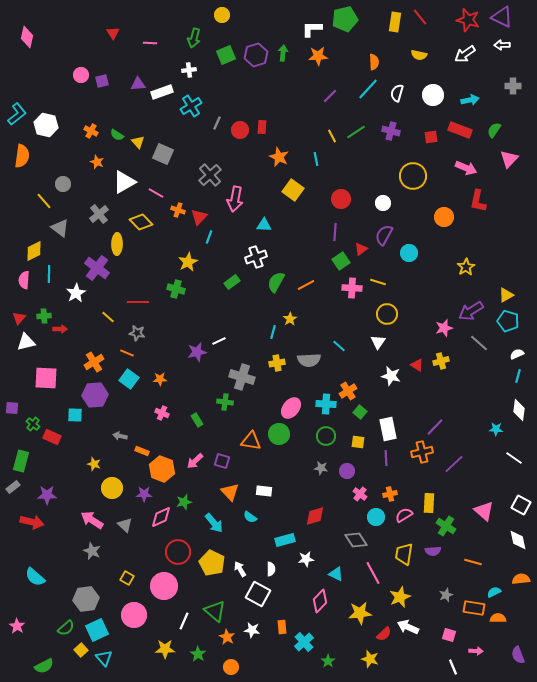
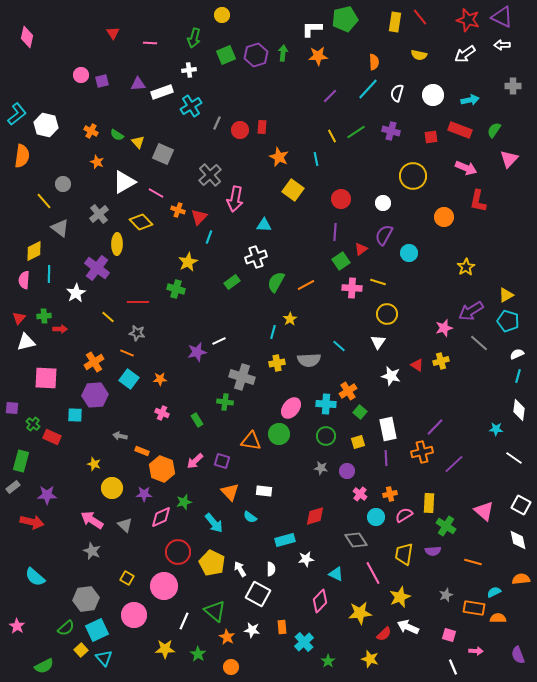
yellow square at (358, 442): rotated 24 degrees counterclockwise
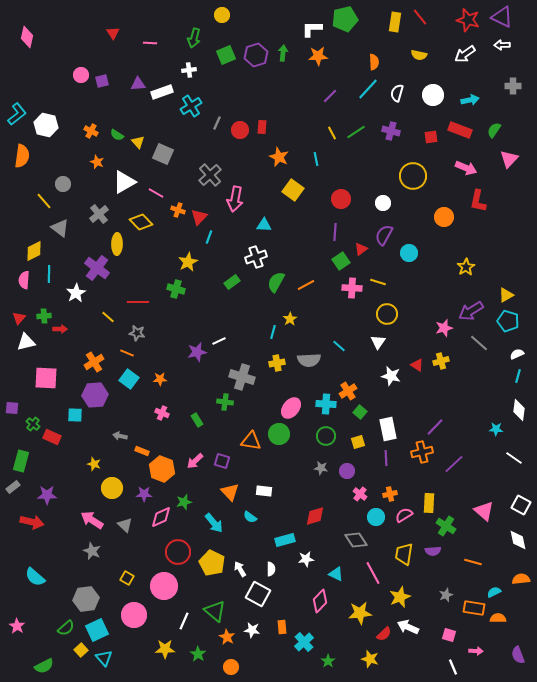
yellow line at (332, 136): moved 3 px up
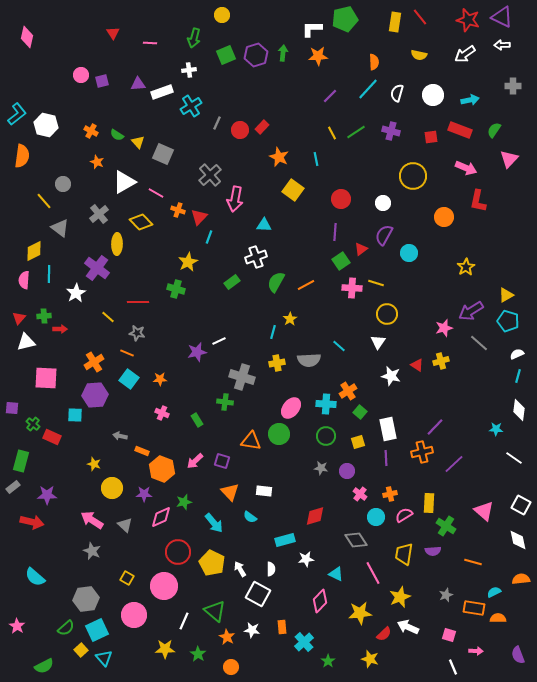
red rectangle at (262, 127): rotated 40 degrees clockwise
yellow line at (378, 282): moved 2 px left, 1 px down
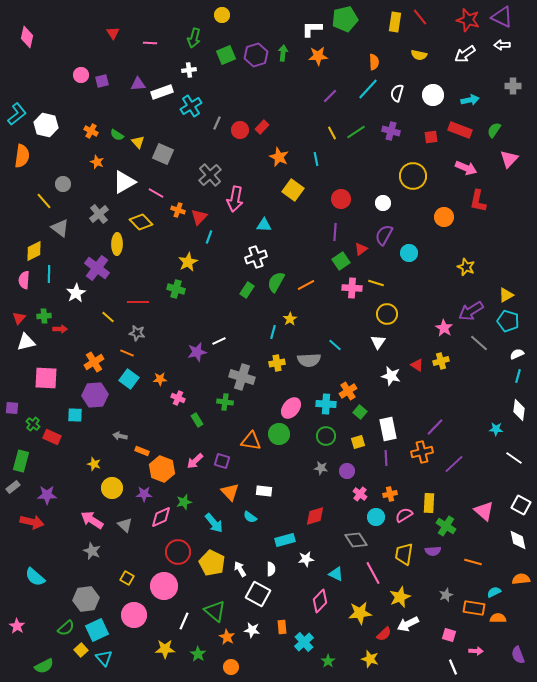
yellow star at (466, 267): rotated 18 degrees counterclockwise
green rectangle at (232, 282): moved 15 px right, 8 px down; rotated 21 degrees counterclockwise
pink star at (444, 328): rotated 24 degrees counterclockwise
cyan line at (339, 346): moved 4 px left, 1 px up
pink cross at (162, 413): moved 16 px right, 15 px up
white arrow at (408, 627): moved 3 px up; rotated 50 degrees counterclockwise
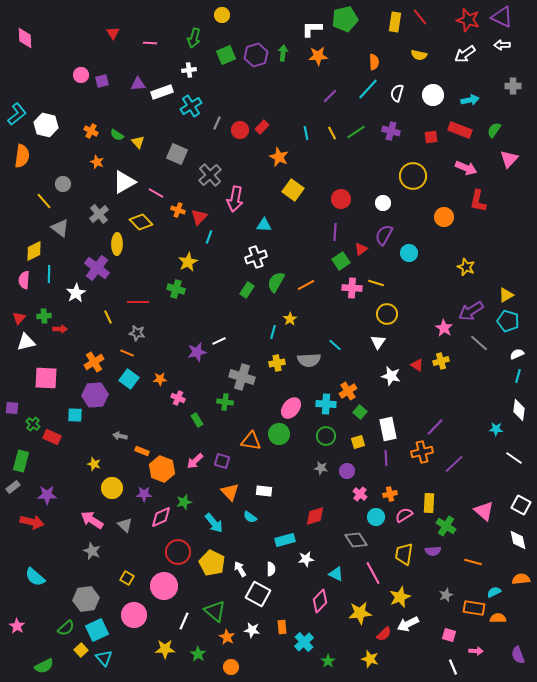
pink diamond at (27, 37): moved 2 px left, 1 px down; rotated 15 degrees counterclockwise
gray square at (163, 154): moved 14 px right
cyan line at (316, 159): moved 10 px left, 26 px up
yellow line at (108, 317): rotated 24 degrees clockwise
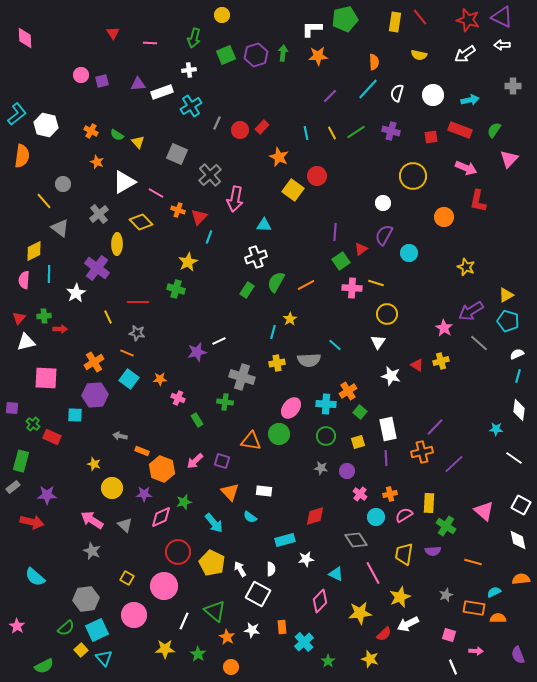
red circle at (341, 199): moved 24 px left, 23 px up
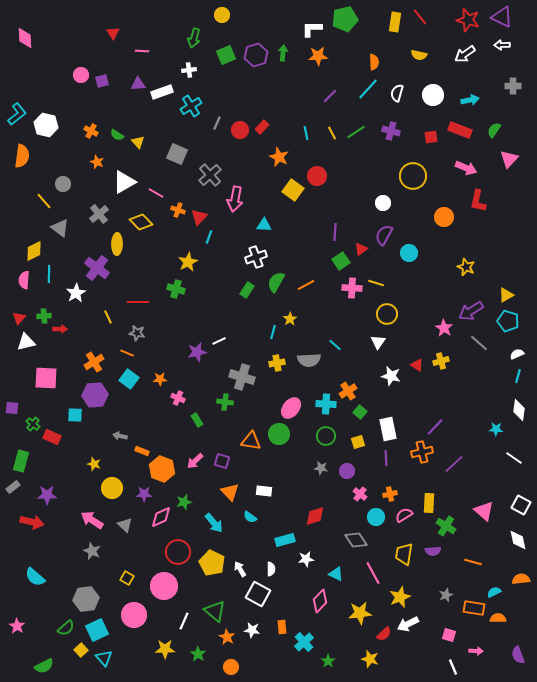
pink line at (150, 43): moved 8 px left, 8 px down
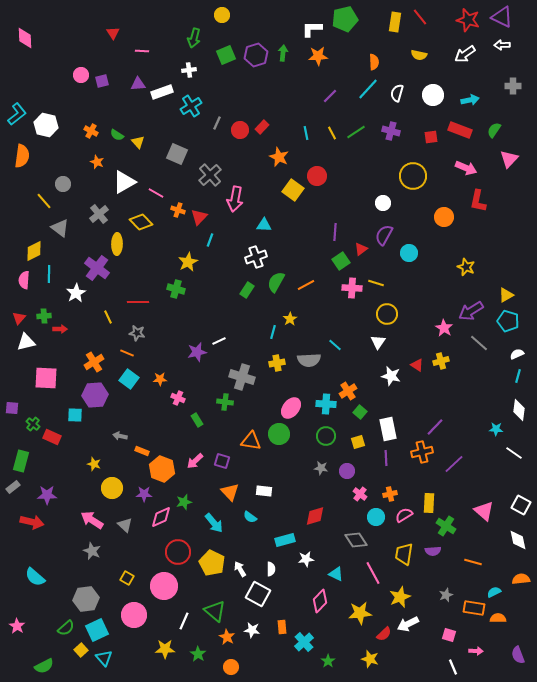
cyan line at (209, 237): moved 1 px right, 3 px down
white line at (514, 458): moved 5 px up
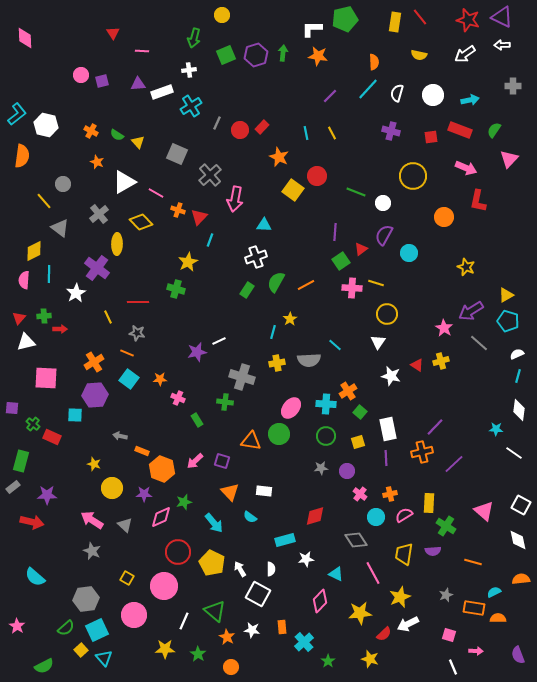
orange star at (318, 56): rotated 12 degrees clockwise
green line at (356, 132): moved 60 px down; rotated 54 degrees clockwise
gray star at (321, 468): rotated 16 degrees counterclockwise
